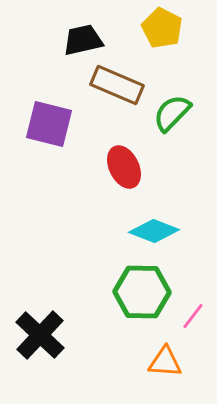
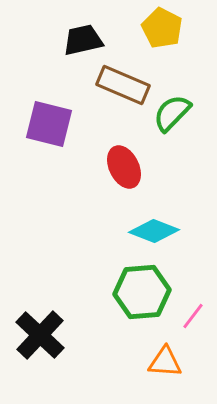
brown rectangle: moved 6 px right
green hexagon: rotated 6 degrees counterclockwise
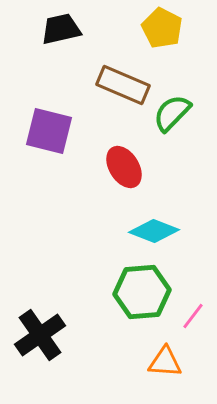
black trapezoid: moved 22 px left, 11 px up
purple square: moved 7 px down
red ellipse: rotated 6 degrees counterclockwise
black cross: rotated 12 degrees clockwise
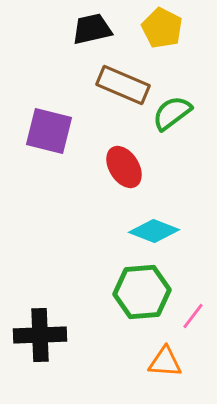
black trapezoid: moved 31 px right
green semicircle: rotated 9 degrees clockwise
black cross: rotated 33 degrees clockwise
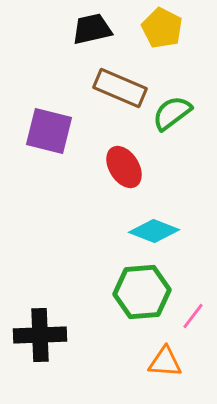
brown rectangle: moved 3 px left, 3 px down
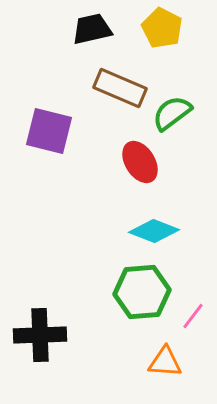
red ellipse: moved 16 px right, 5 px up
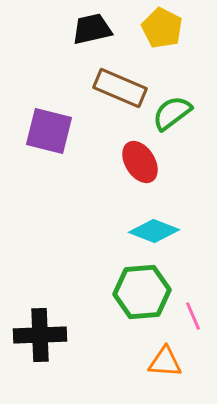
pink line: rotated 60 degrees counterclockwise
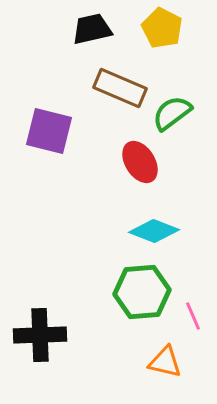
orange triangle: rotated 9 degrees clockwise
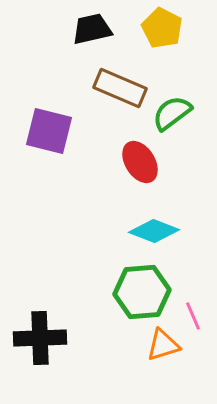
black cross: moved 3 px down
orange triangle: moved 2 px left, 17 px up; rotated 30 degrees counterclockwise
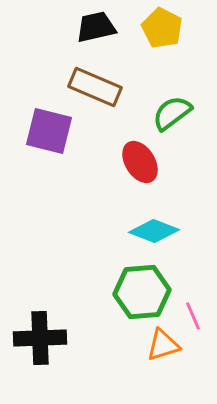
black trapezoid: moved 4 px right, 2 px up
brown rectangle: moved 25 px left, 1 px up
